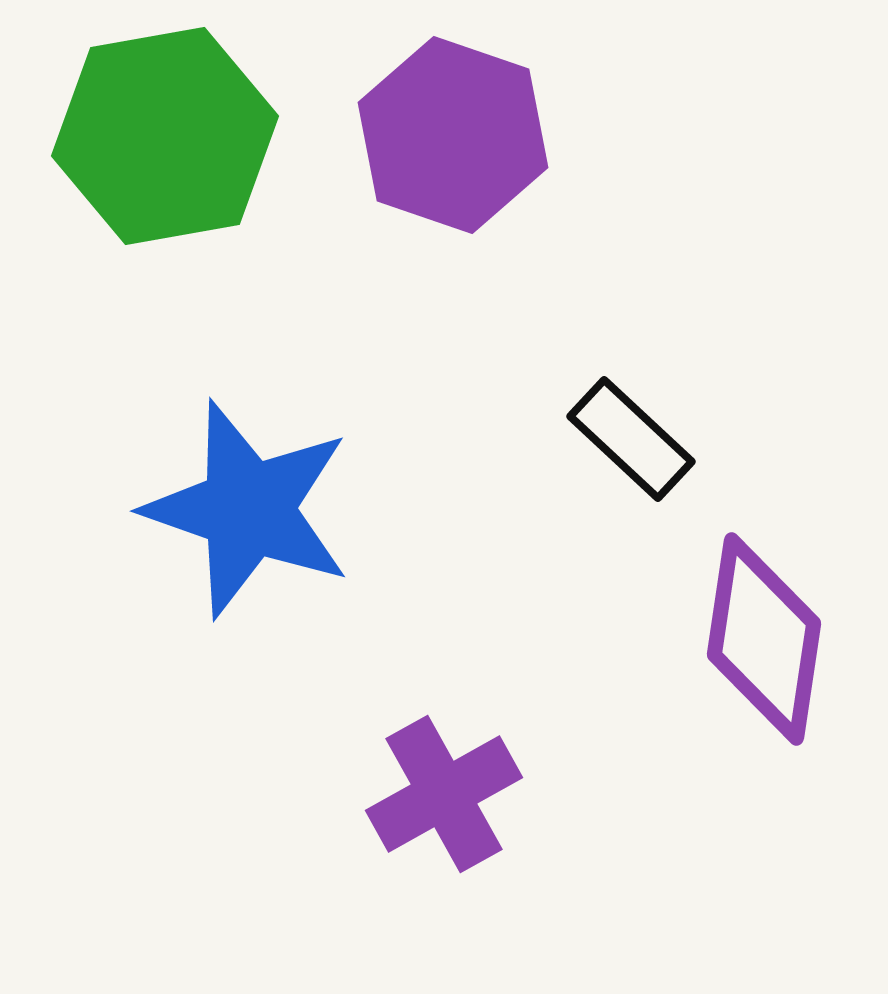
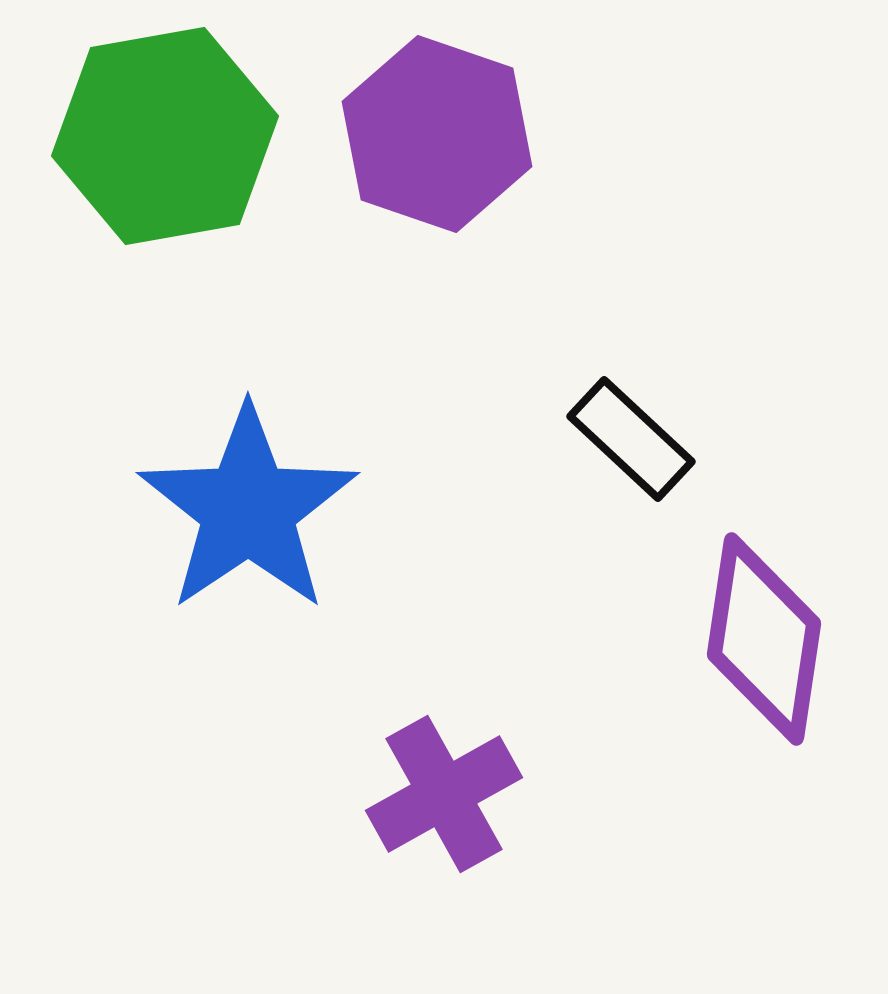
purple hexagon: moved 16 px left, 1 px up
blue star: rotated 19 degrees clockwise
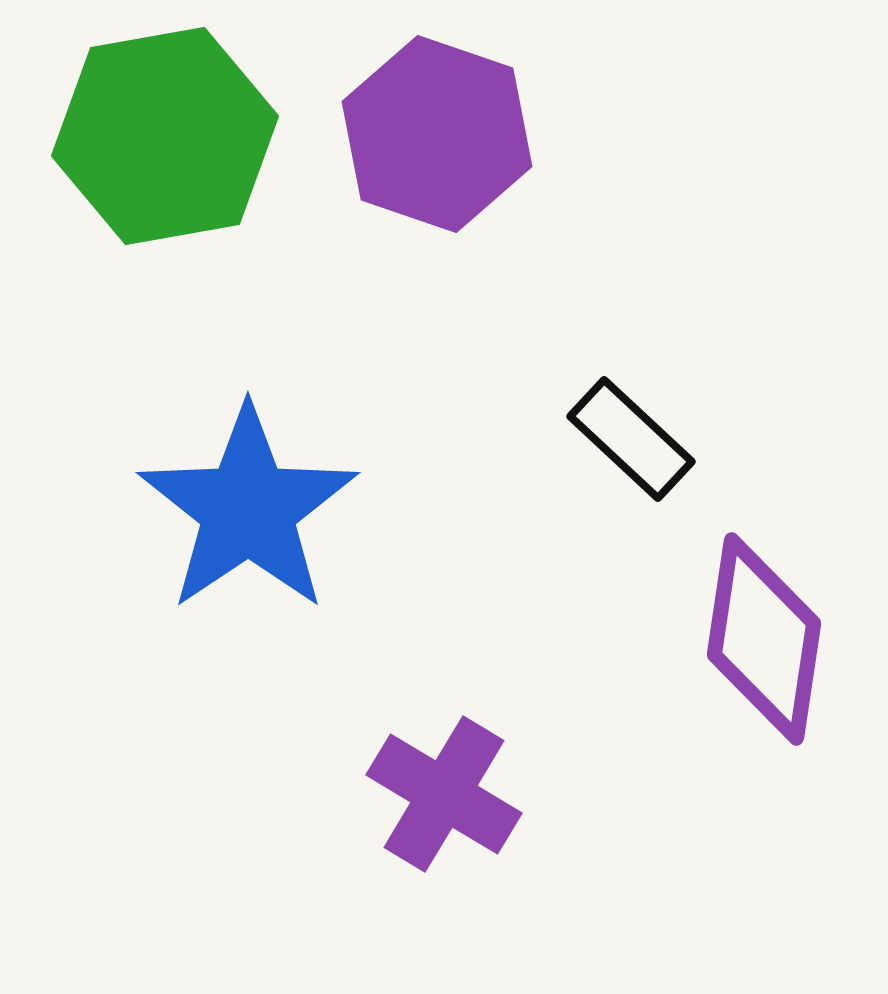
purple cross: rotated 30 degrees counterclockwise
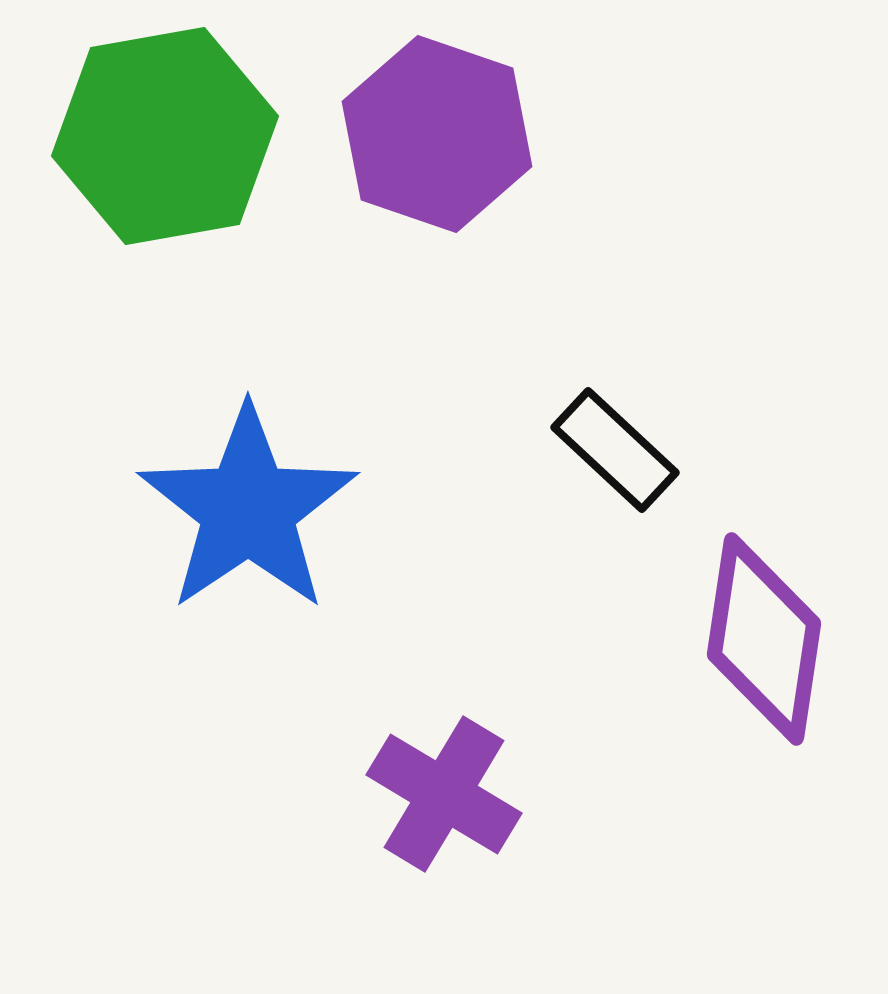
black rectangle: moved 16 px left, 11 px down
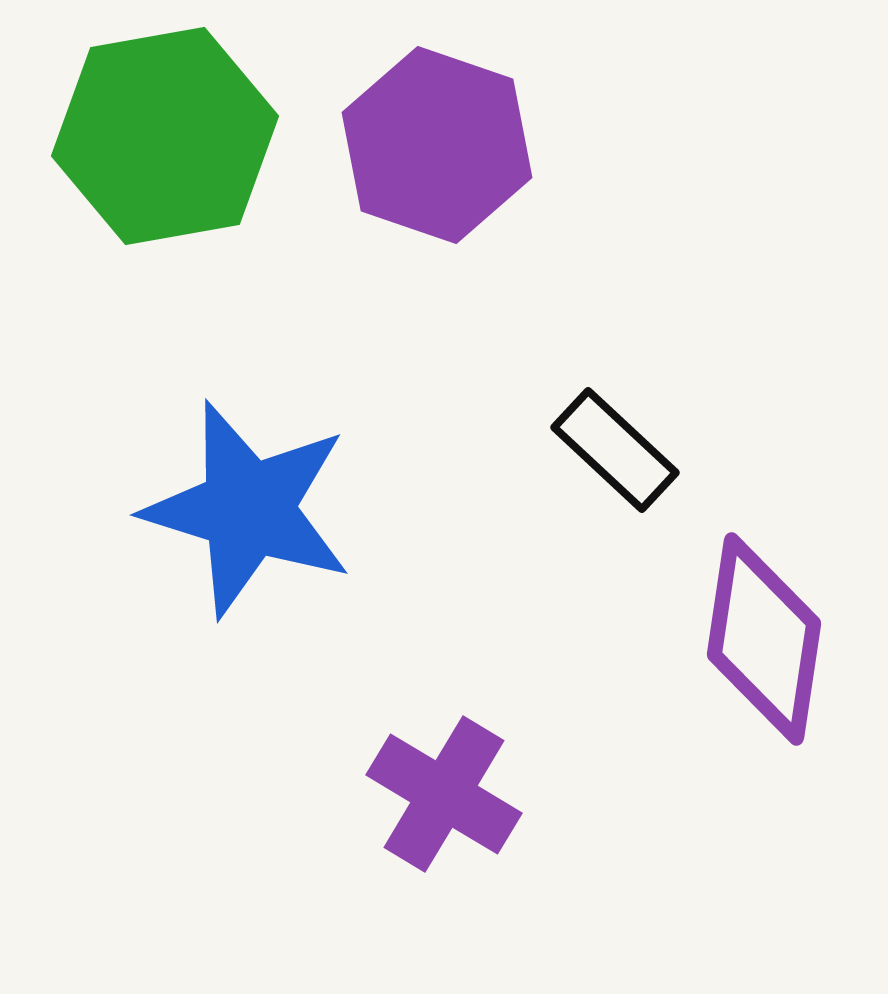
purple hexagon: moved 11 px down
blue star: rotated 21 degrees counterclockwise
